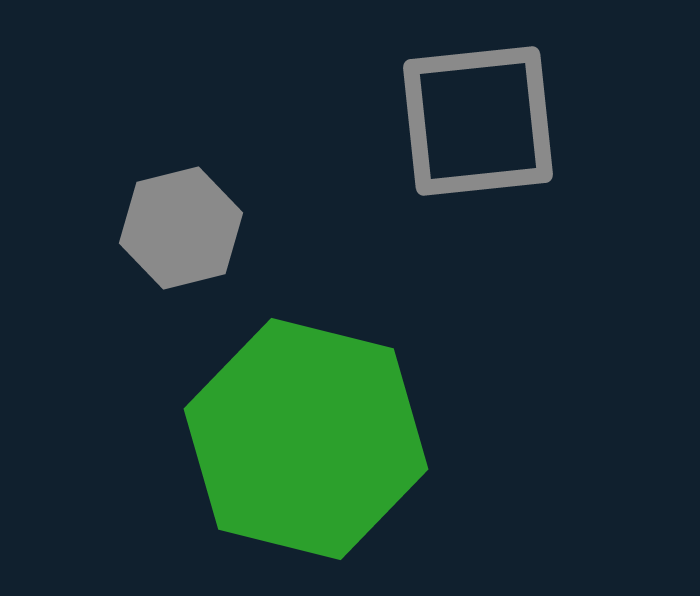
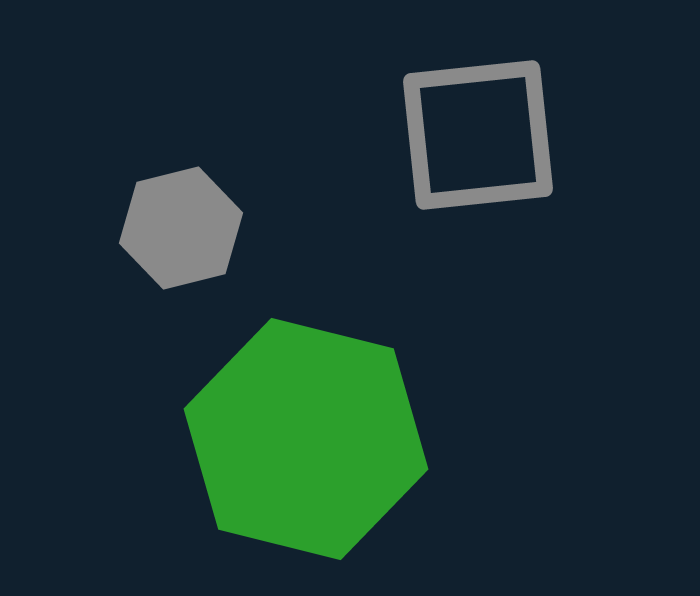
gray square: moved 14 px down
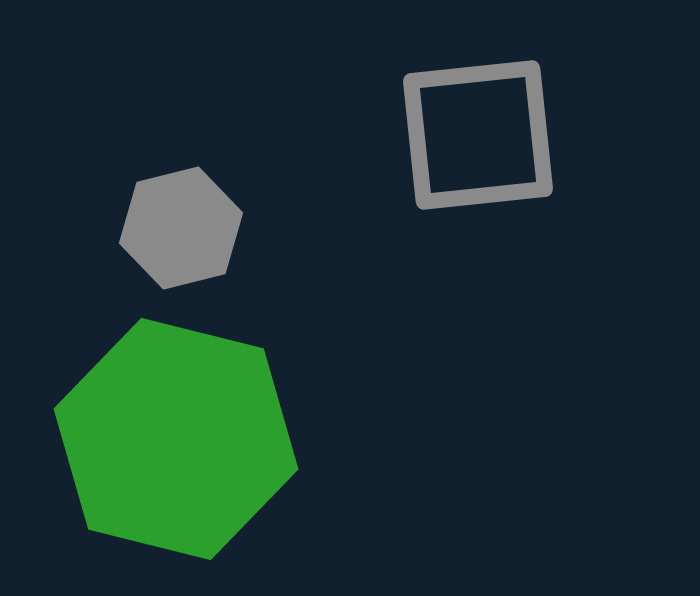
green hexagon: moved 130 px left
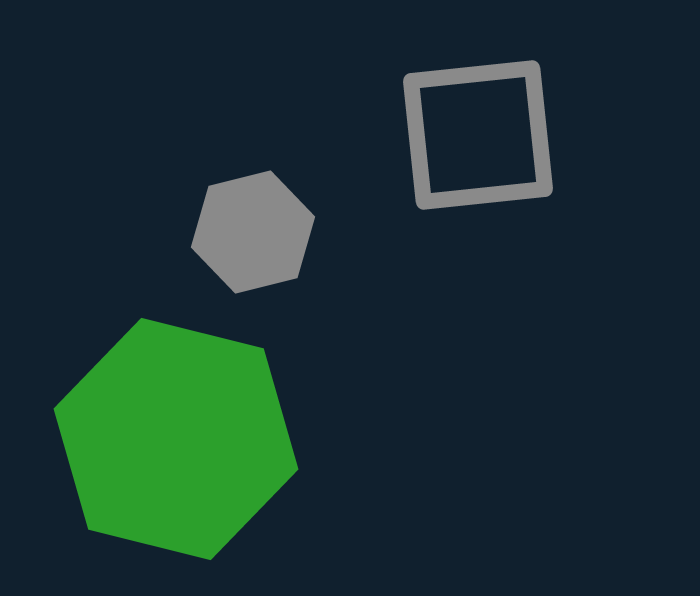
gray hexagon: moved 72 px right, 4 px down
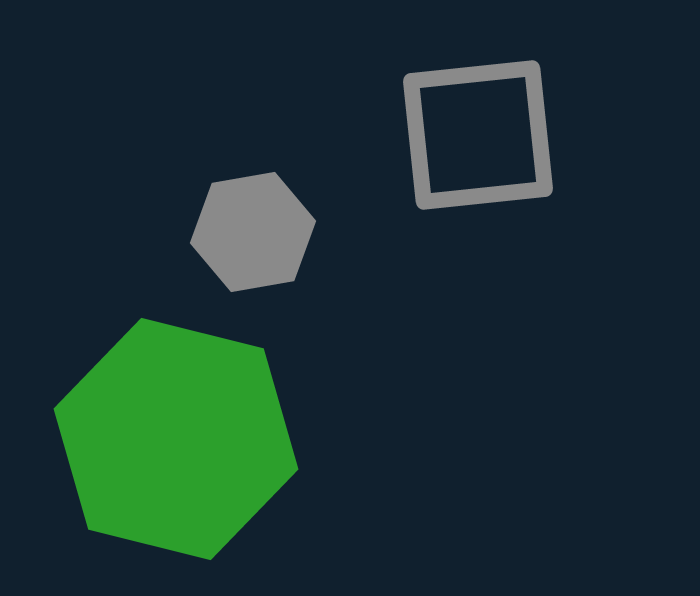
gray hexagon: rotated 4 degrees clockwise
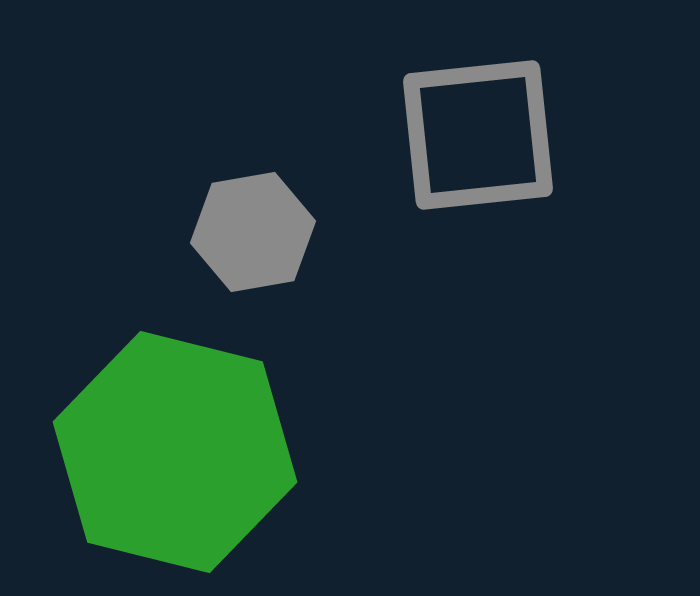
green hexagon: moved 1 px left, 13 px down
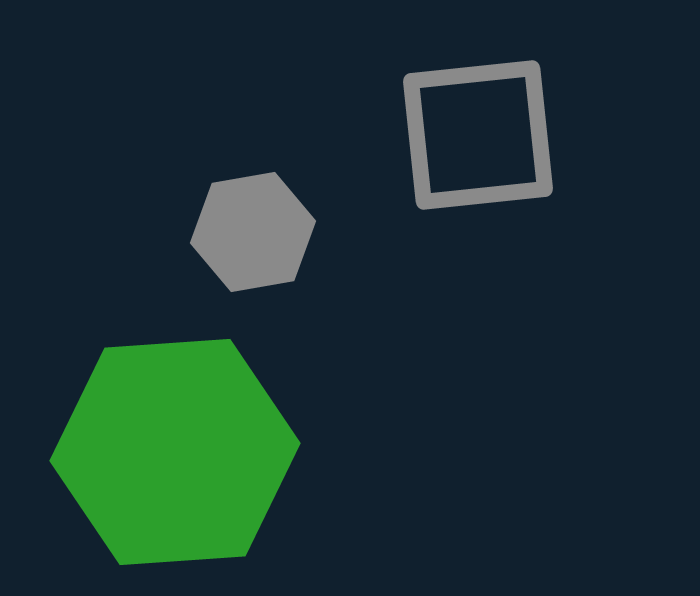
green hexagon: rotated 18 degrees counterclockwise
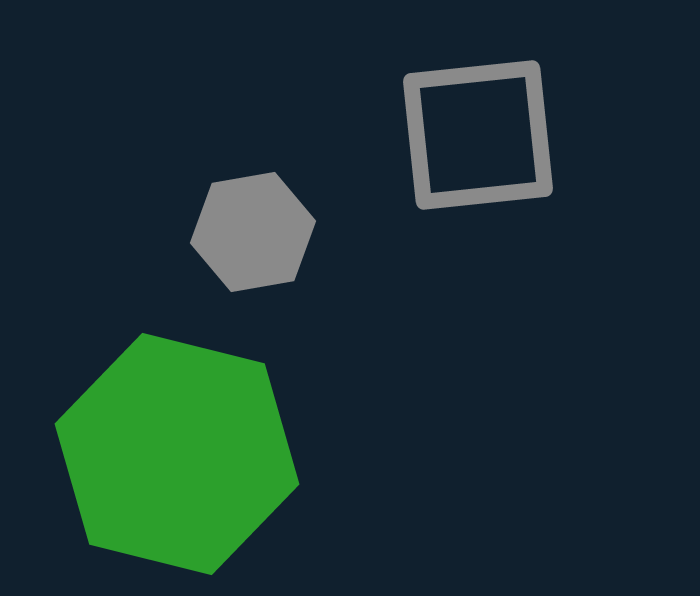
green hexagon: moved 2 px right, 2 px down; rotated 18 degrees clockwise
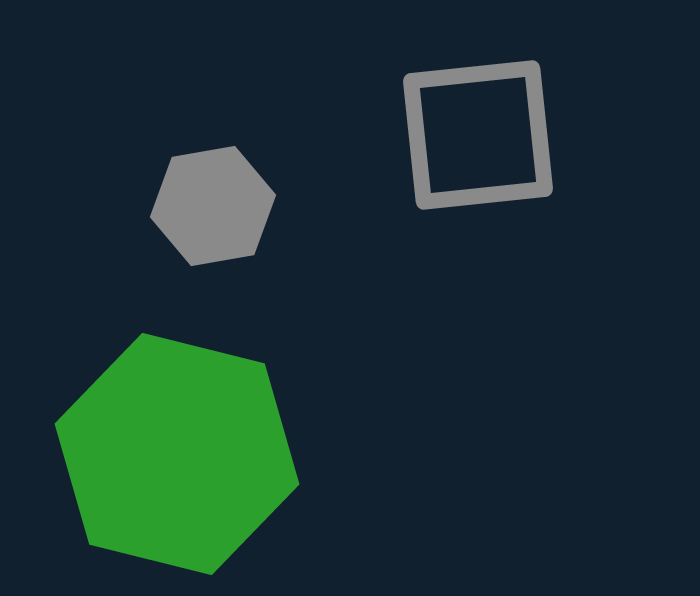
gray hexagon: moved 40 px left, 26 px up
